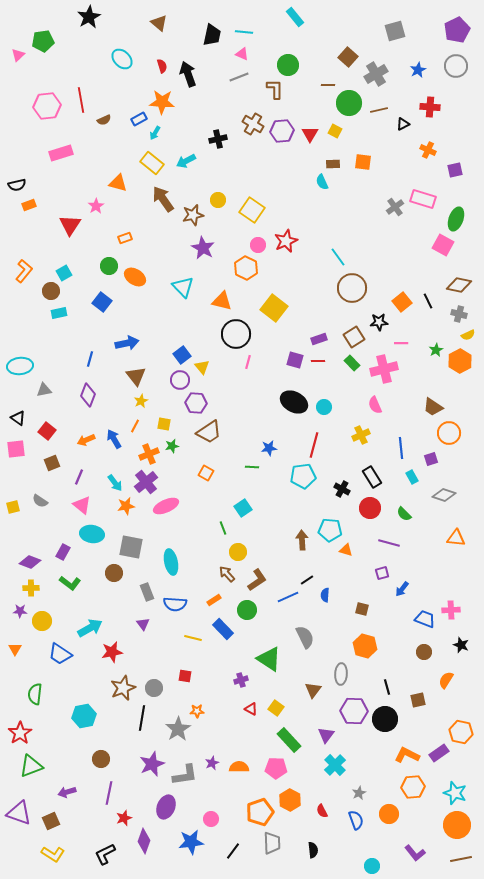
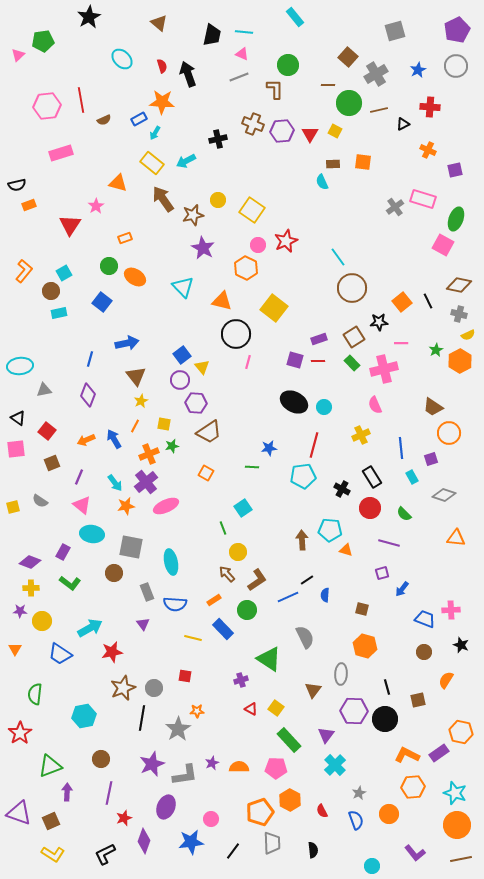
brown cross at (253, 124): rotated 10 degrees counterclockwise
green triangle at (31, 766): moved 19 px right
purple arrow at (67, 792): rotated 108 degrees clockwise
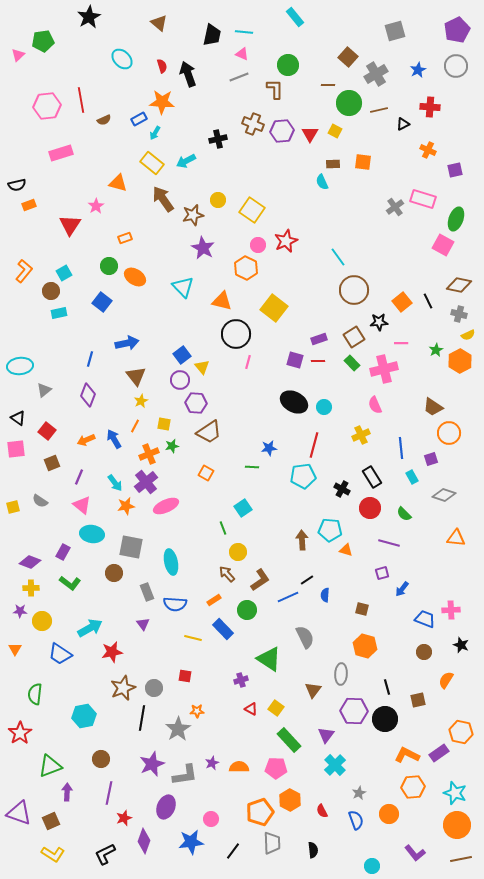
brown circle at (352, 288): moved 2 px right, 2 px down
gray triangle at (44, 390): rotated 28 degrees counterclockwise
brown L-shape at (257, 580): moved 3 px right
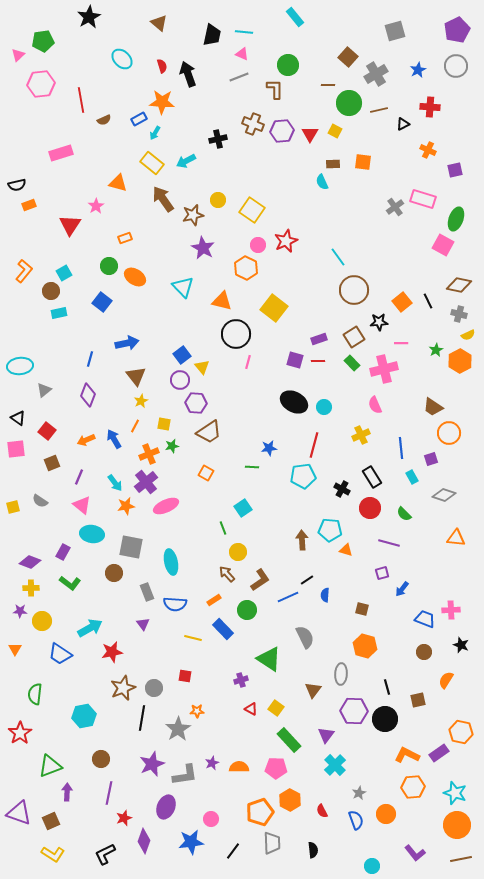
pink hexagon at (47, 106): moved 6 px left, 22 px up
orange circle at (389, 814): moved 3 px left
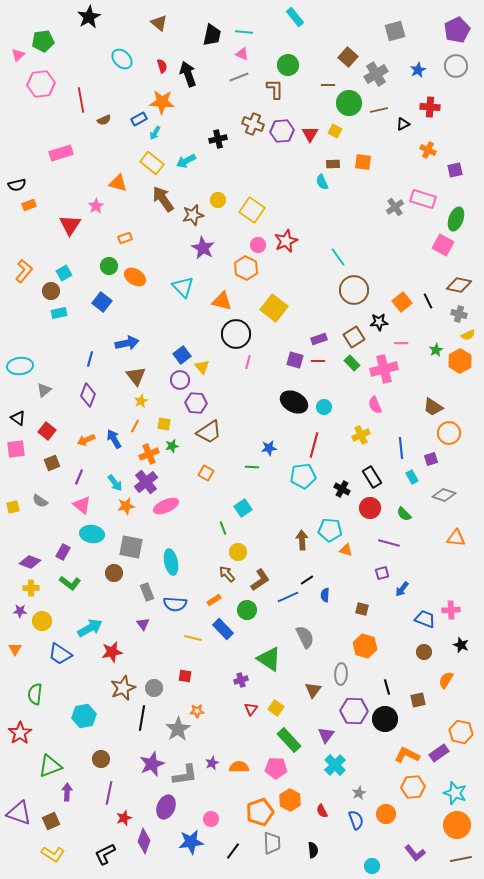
red triangle at (251, 709): rotated 40 degrees clockwise
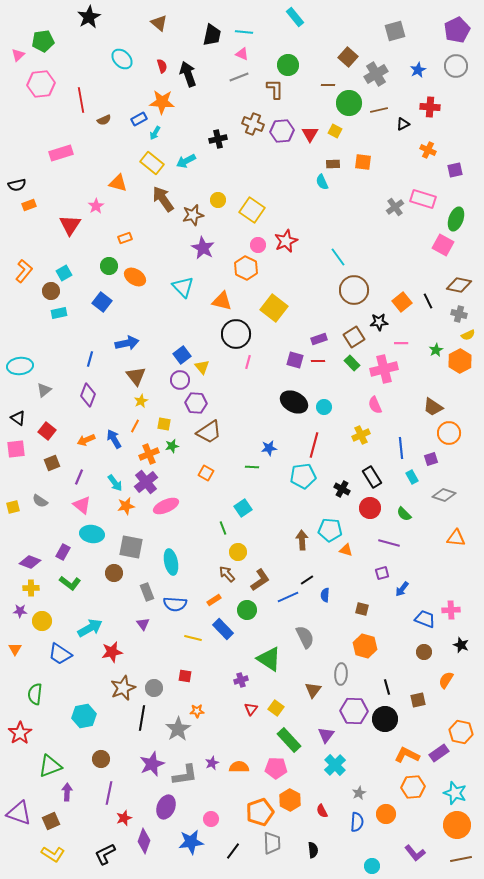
blue semicircle at (356, 820): moved 1 px right, 2 px down; rotated 24 degrees clockwise
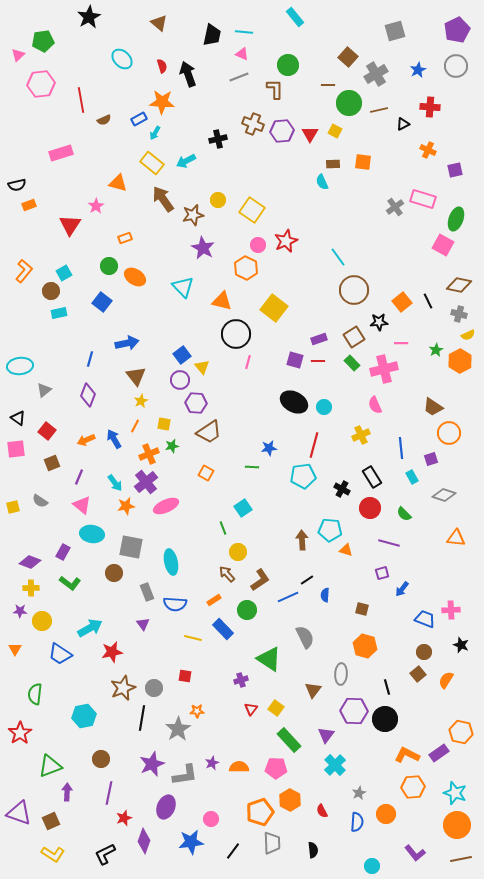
brown square at (418, 700): moved 26 px up; rotated 28 degrees counterclockwise
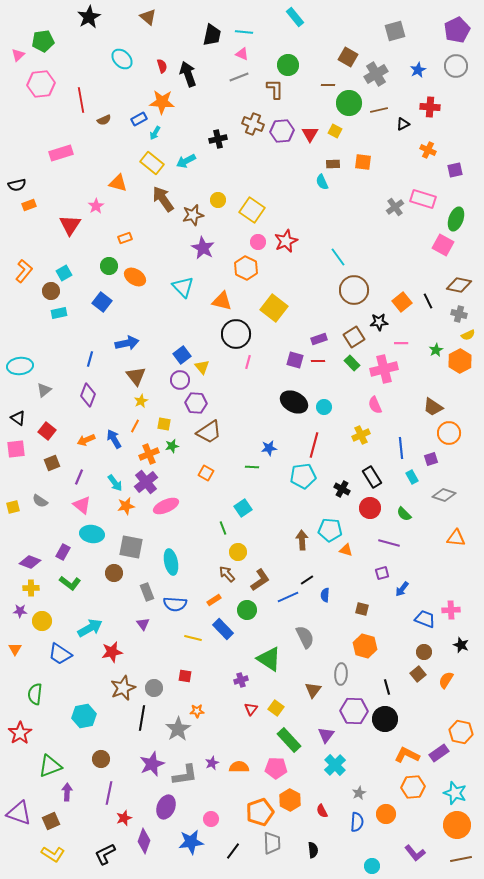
brown triangle at (159, 23): moved 11 px left, 6 px up
brown square at (348, 57): rotated 12 degrees counterclockwise
pink circle at (258, 245): moved 3 px up
